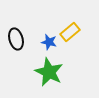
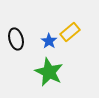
blue star: moved 1 px up; rotated 21 degrees clockwise
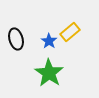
green star: moved 1 px down; rotated 8 degrees clockwise
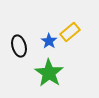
black ellipse: moved 3 px right, 7 px down
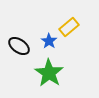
yellow rectangle: moved 1 px left, 5 px up
black ellipse: rotated 40 degrees counterclockwise
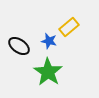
blue star: rotated 21 degrees counterclockwise
green star: moved 1 px left, 1 px up
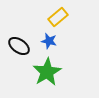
yellow rectangle: moved 11 px left, 10 px up
green star: moved 1 px left; rotated 8 degrees clockwise
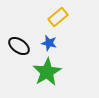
blue star: moved 2 px down
